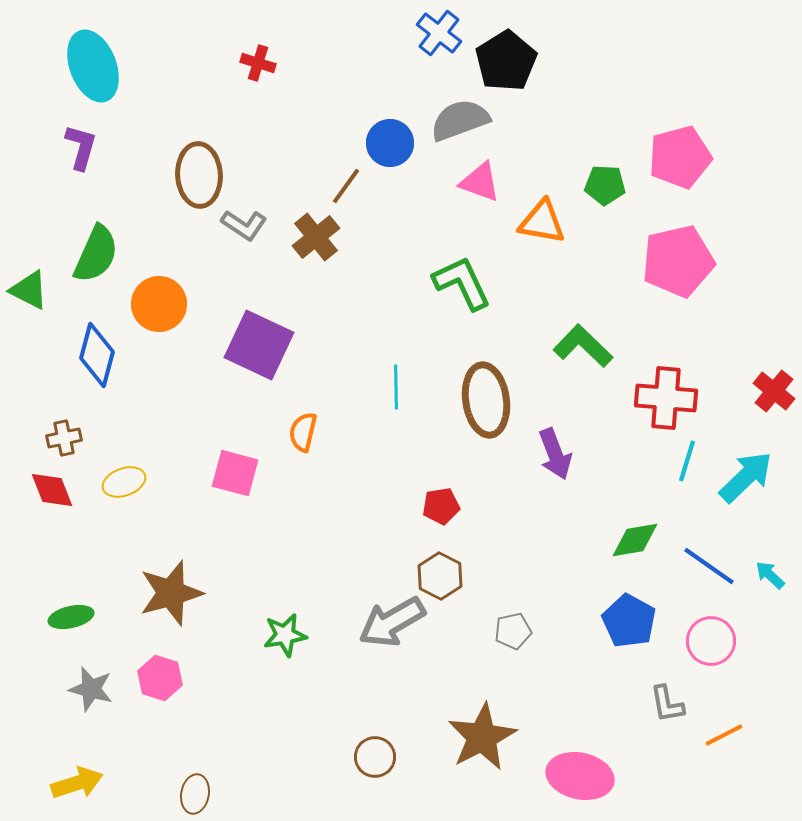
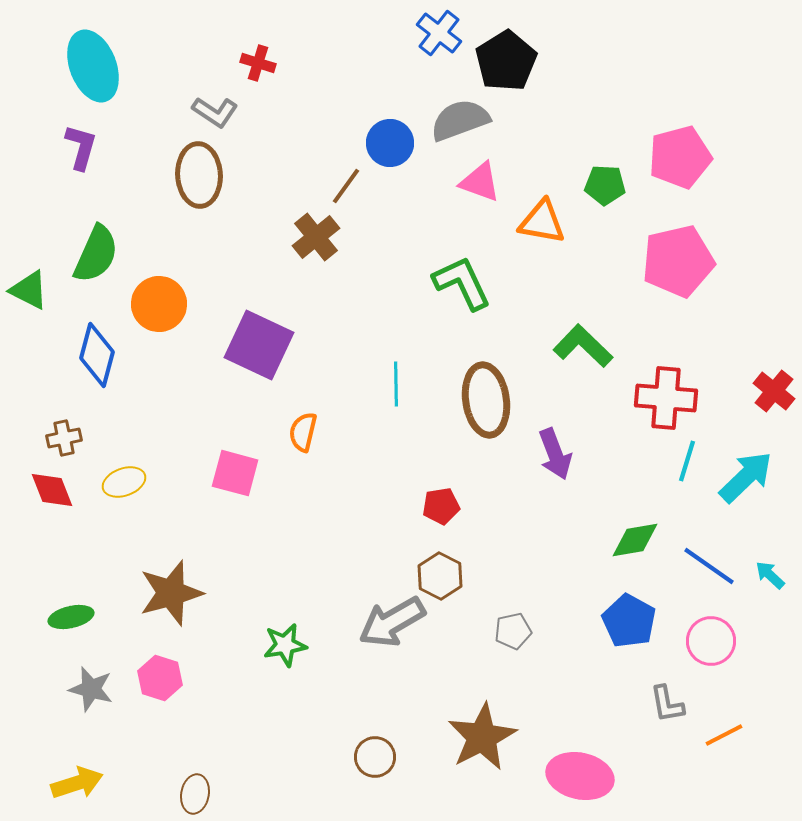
gray L-shape at (244, 225): moved 29 px left, 113 px up
cyan line at (396, 387): moved 3 px up
green star at (285, 635): moved 10 px down
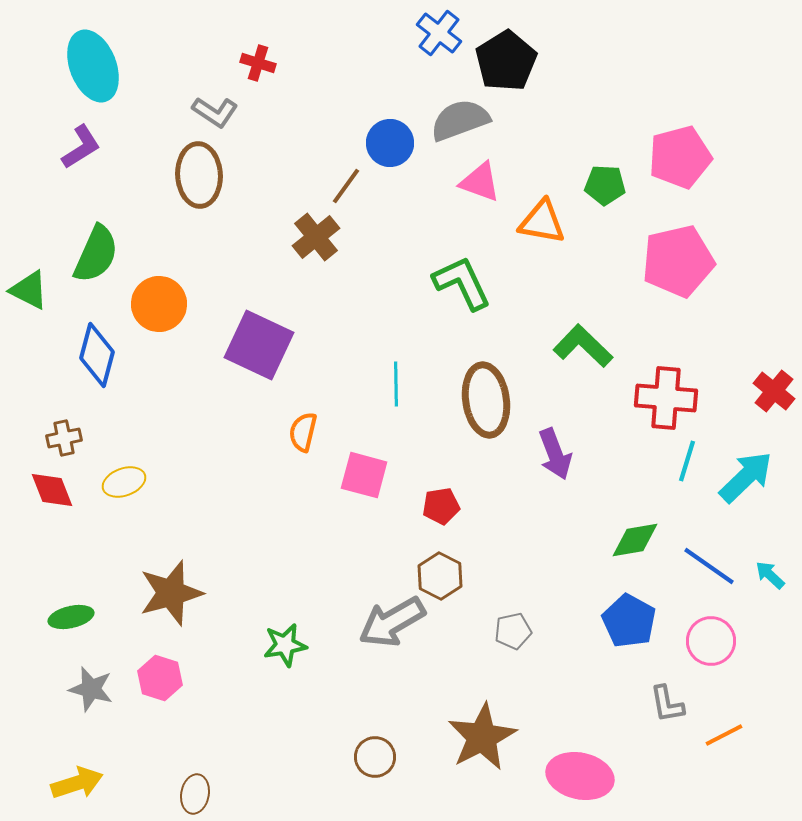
purple L-shape at (81, 147): rotated 42 degrees clockwise
pink square at (235, 473): moved 129 px right, 2 px down
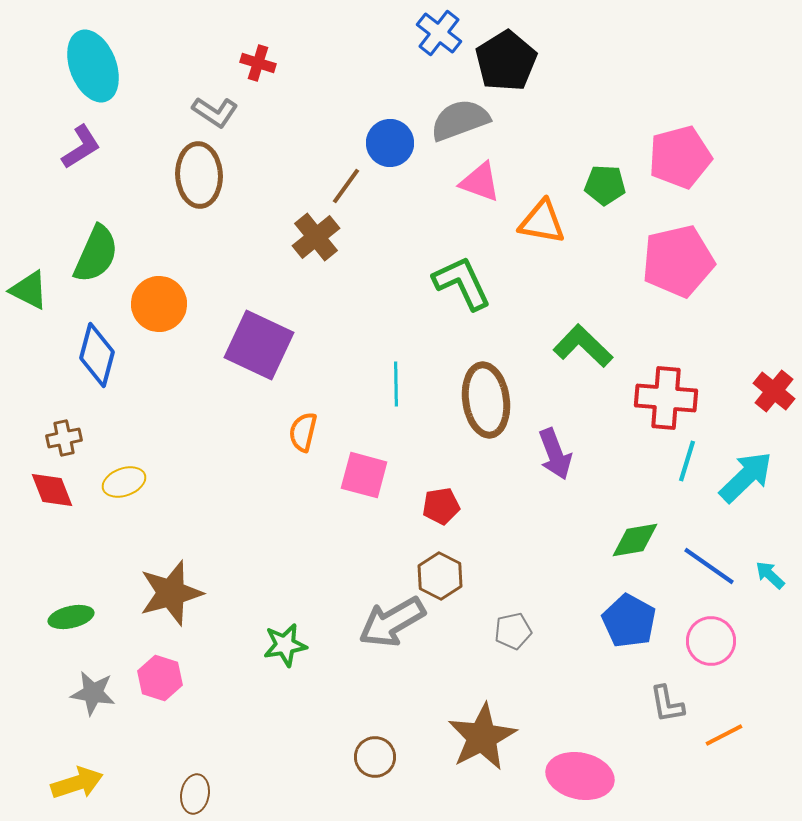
gray star at (91, 689): moved 2 px right, 4 px down; rotated 6 degrees counterclockwise
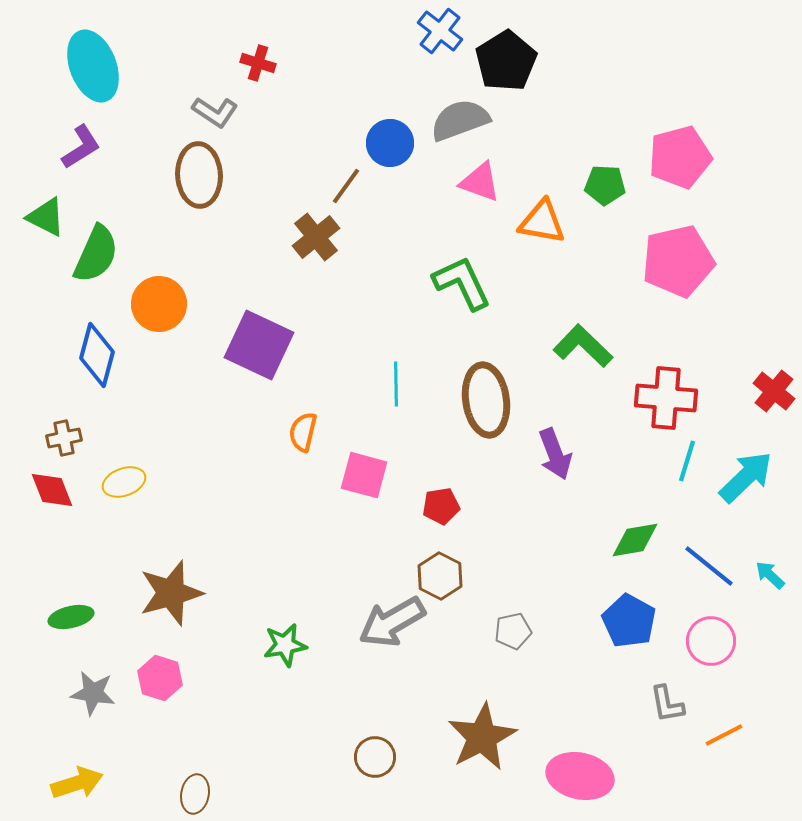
blue cross at (439, 33): moved 1 px right, 2 px up
green triangle at (29, 290): moved 17 px right, 73 px up
blue line at (709, 566): rotated 4 degrees clockwise
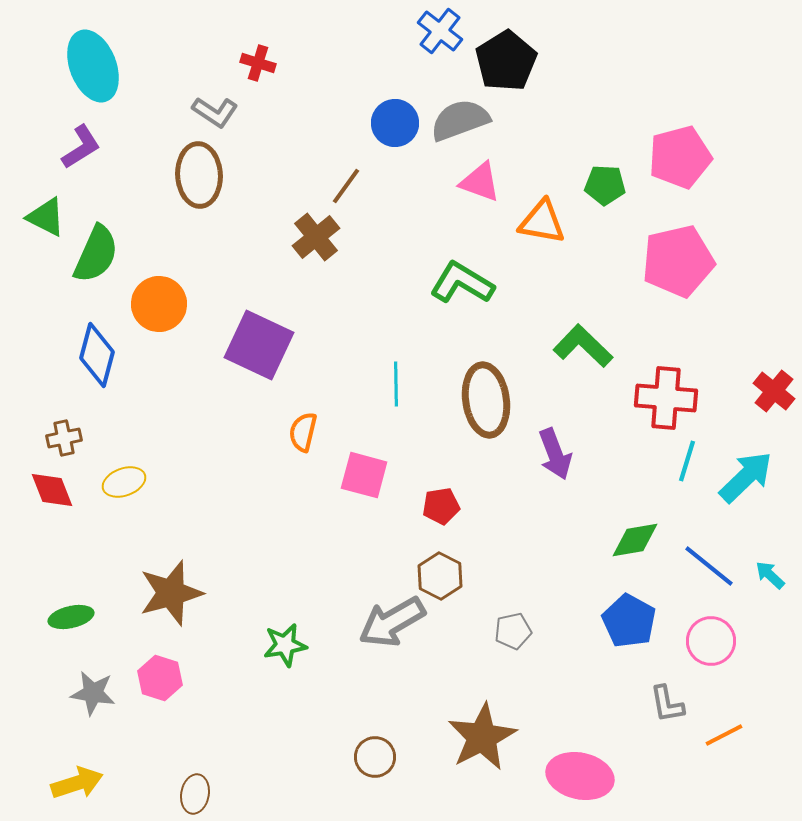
blue circle at (390, 143): moved 5 px right, 20 px up
green L-shape at (462, 283): rotated 34 degrees counterclockwise
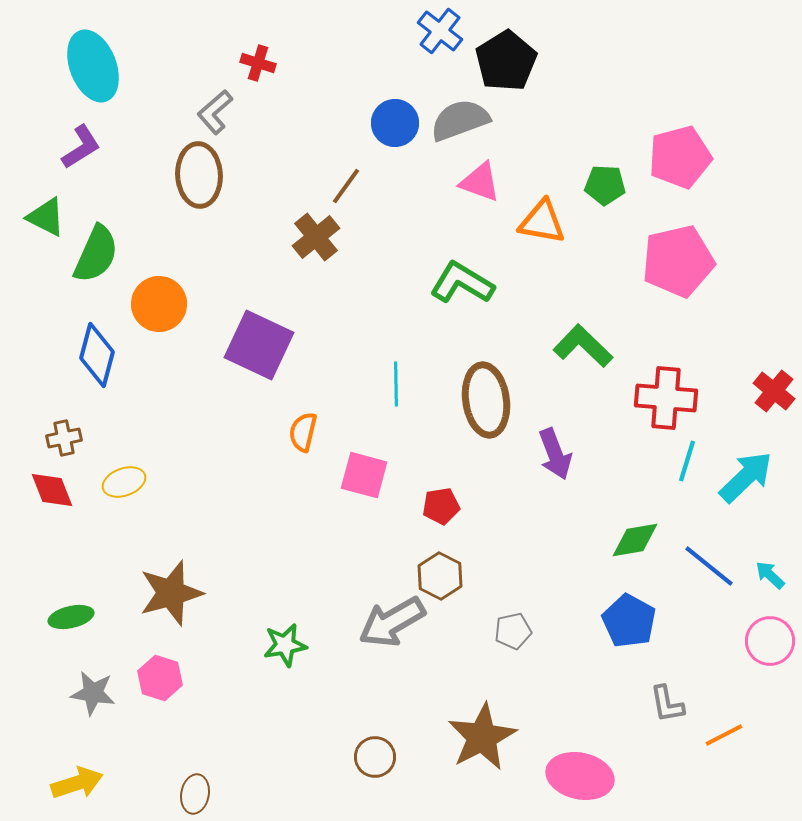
gray L-shape at (215, 112): rotated 105 degrees clockwise
pink circle at (711, 641): moved 59 px right
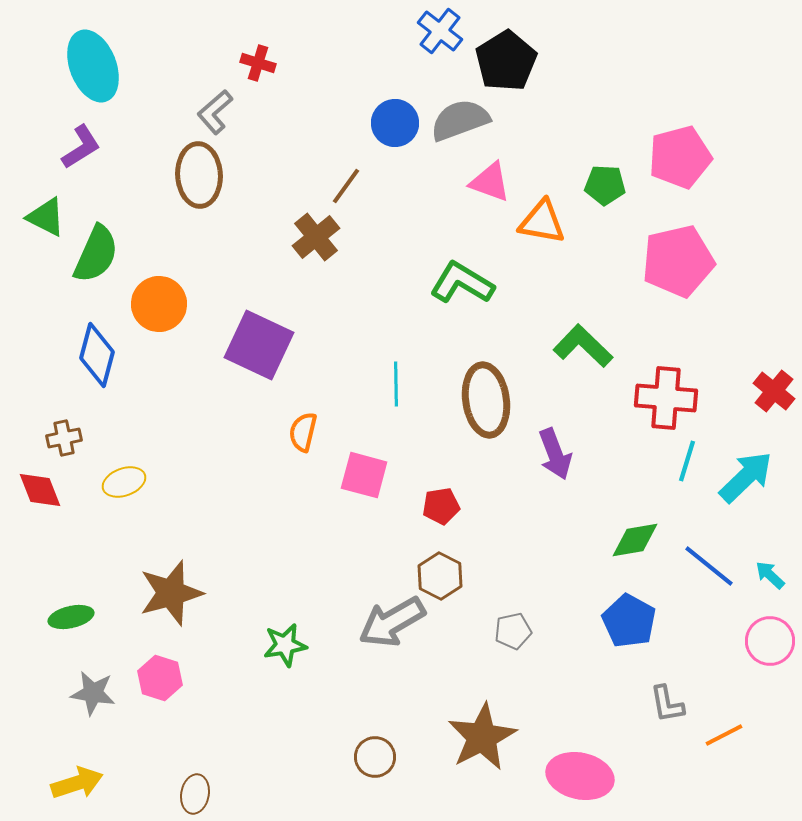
pink triangle at (480, 182): moved 10 px right
red diamond at (52, 490): moved 12 px left
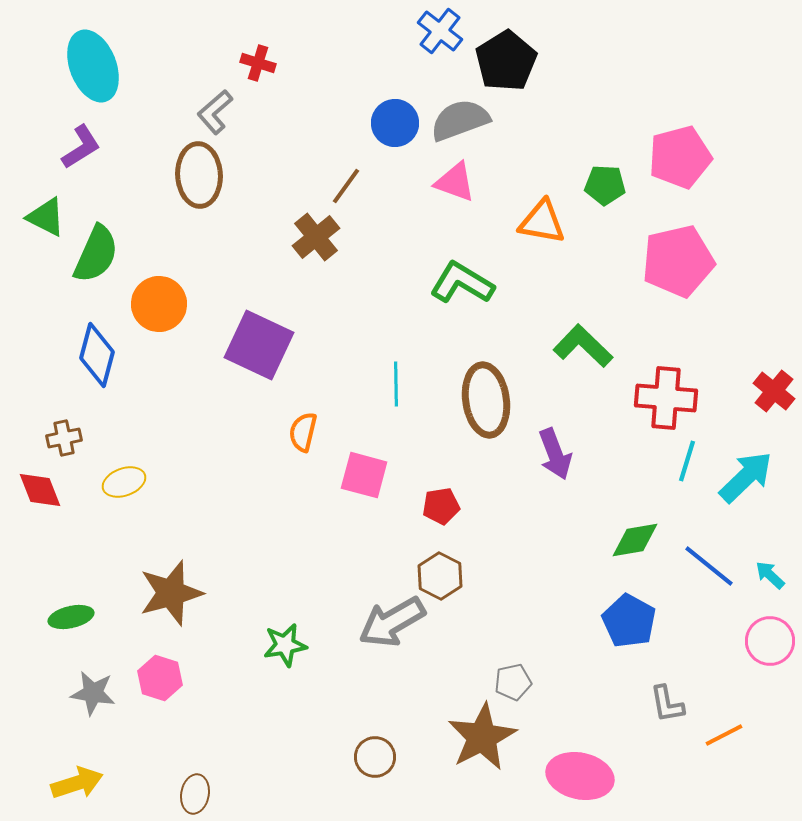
pink triangle at (490, 182): moved 35 px left
gray pentagon at (513, 631): moved 51 px down
